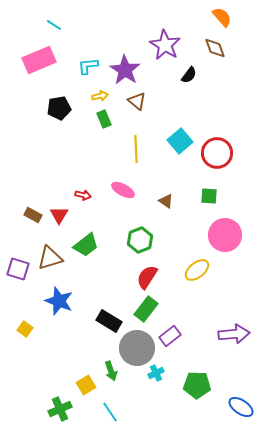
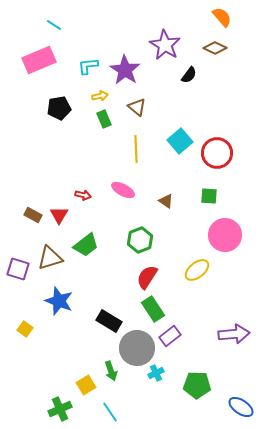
brown diamond at (215, 48): rotated 45 degrees counterclockwise
brown triangle at (137, 101): moved 6 px down
green rectangle at (146, 309): moved 7 px right; rotated 70 degrees counterclockwise
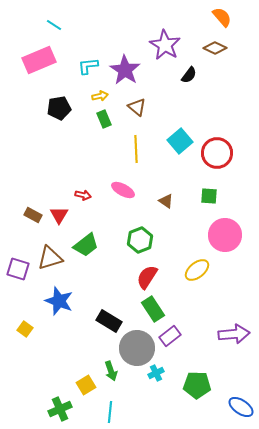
cyan line at (110, 412): rotated 40 degrees clockwise
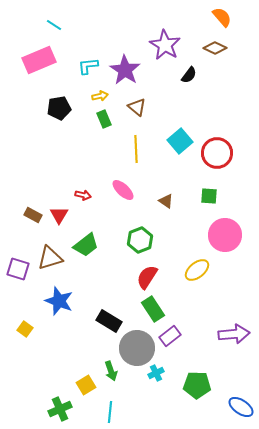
pink ellipse at (123, 190): rotated 15 degrees clockwise
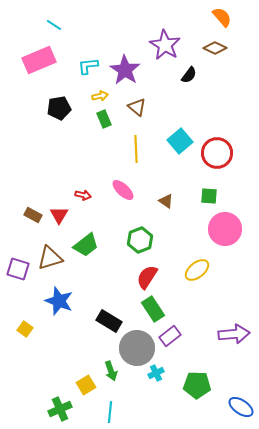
pink circle at (225, 235): moved 6 px up
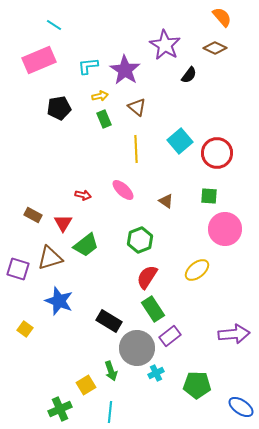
red triangle at (59, 215): moved 4 px right, 8 px down
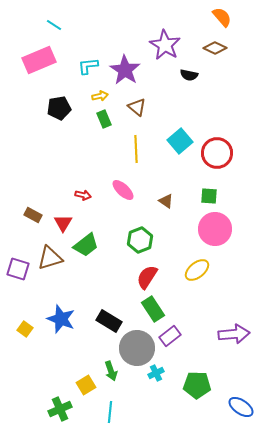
black semicircle at (189, 75): rotated 66 degrees clockwise
pink circle at (225, 229): moved 10 px left
blue star at (59, 301): moved 2 px right, 18 px down
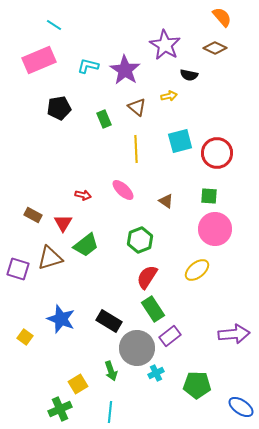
cyan L-shape at (88, 66): rotated 20 degrees clockwise
yellow arrow at (100, 96): moved 69 px right
cyan square at (180, 141): rotated 25 degrees clockwise
yellow square at (25, 329): moved 8 px down
yellow square at (86, 385): moved 8 px left, 1 px up
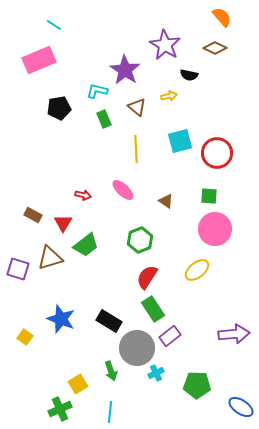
cyan L-shape at (88, 66): moved 9 px right, 25 px down
